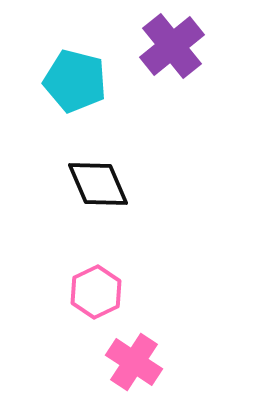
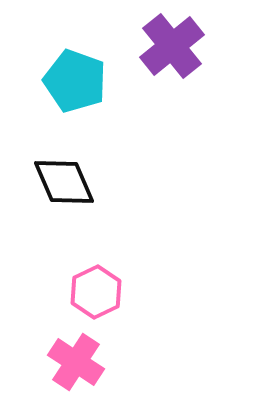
cyan pentagon: rotated 6 degrees clockwise
black diamond: moved 34 px left, 2 px up
pink cross: moved 58 px left
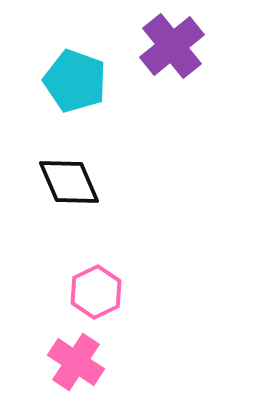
black diamond: moved 5 px right
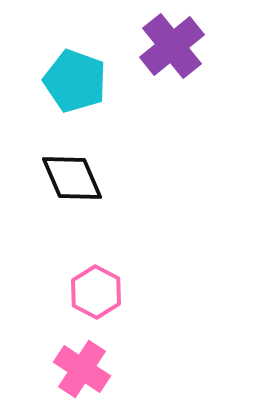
black diamond: moved 3 px right, 4 px up
pink hexagon: rotated 6 degrees counterclockwise
pink cross: moved 6 px right, 7 px down
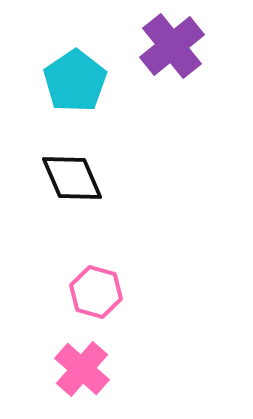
cyan pentagon: rotated 18 degrees clockwise
pink hexagon: rotated 12 degrees counterclockwise
pink cross: rotated 8 degrees clockwise
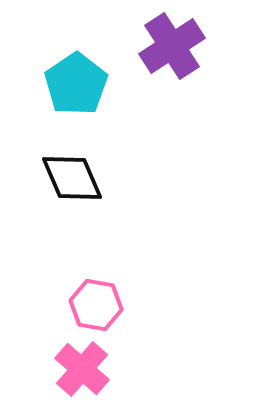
purple cross: rotated 6 degrees clockwise
cyan pentagon: moved 1 px right, 3 px down
pink hexagon: moved 13 px down; rotated 6 degrees counterclockwise
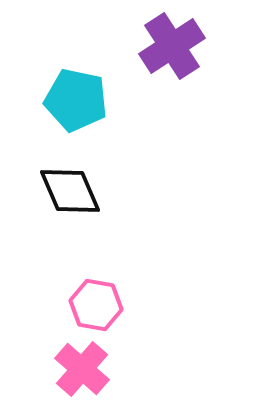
cyan pentagon: moved 16 px down; rotated 26 degrees counterclockwise
black diamond: moved 2 px left, 13 px down
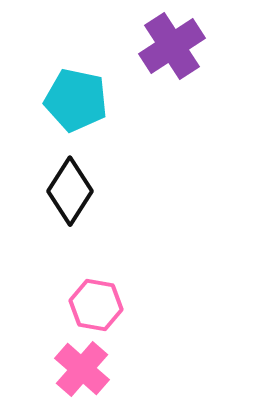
black diamond: rotated 56 degrees clockwise
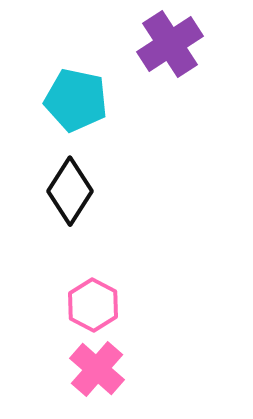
purple cross: moved 2 px left, 2 px up
pink hexagon: moved 3 px left; rotated 18 degrees clockwise
pink cross: moved 15 px right
